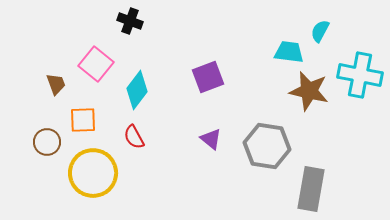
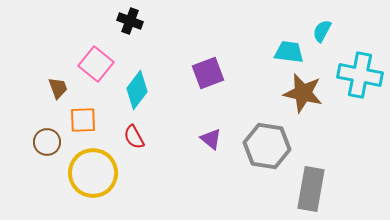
cyan semicircle: moved 2 px right
purple square: moved 4 px up
brown trapezoid: moved 2 px right, 4 px down
brown star: moved 6 px left, 2 px down
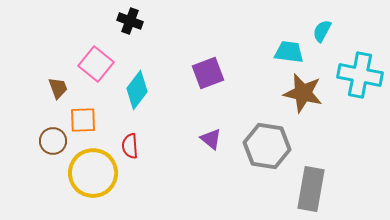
red semicircle: moved 4 px left, 9 px down; rotated 25 degrees clockwise
brown circle: moved 6 px right, 1 px up
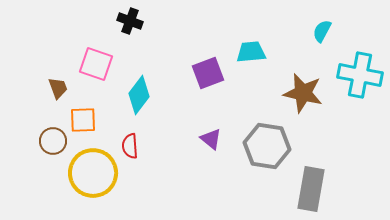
cyan trapezoid: moved 38 px left; rotated 12 degrees counterclockwise
pink square: rotated 20 degrees counterclockwise
cyan diamond: moved 2 px right, 5 px down
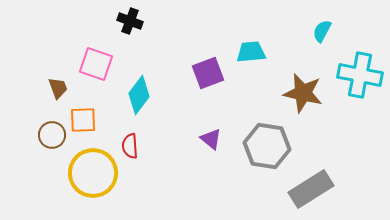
brown circle: moved 1 px left, 6 px up
gray rectangle: rotated 48 degrees clockwise
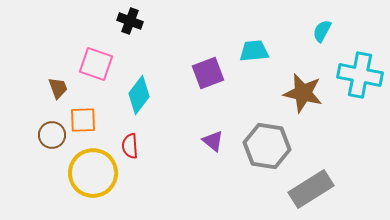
cyan trapezoid: moved 3 px right, 1 px up
purple triangle: moved 2 px right, 2 px down
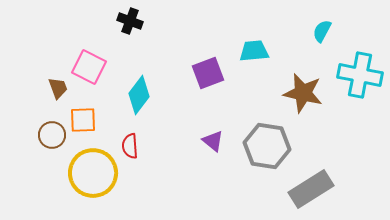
pink square: moved 7 px left, 3 px down; rotated 8 degrees clockwise
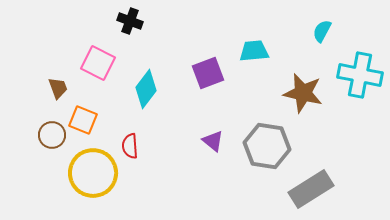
pink square: moved 9 px right, 4 px up
cyan diamond: moved 7 px right, 6 px up
orange square: rotated 24 degrees clockwise
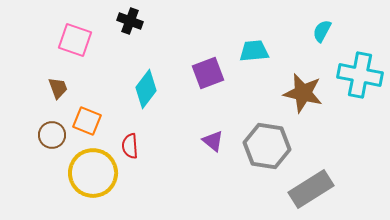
pink square: moved 23 px left, 23 px up; rotated 8 degrees counterclockwise
orange square: moved 4 px right, 1 px down
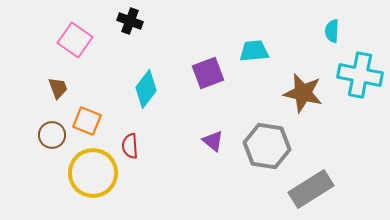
cyan semicircle: moved 10 px right; rotated 25 degrees counterclockwise
pink square: rotated 16 degrees clockwise
